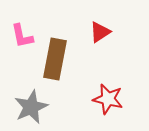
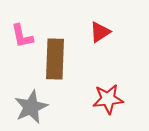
brown rectangle: rotated 9 degrees counterclockwise
red star: rotated 20 degrees counterclockwise
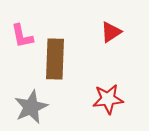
red triangle: moved 11 px right
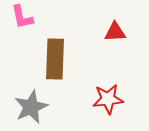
red triangle: moved 4 px right; rotated 30 degrees clockwise
pink L-shape: moved 19 px up
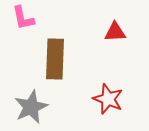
pink L-shape: moved 1 px right, 1 px down
red star: rotated 28 degrees clockwise
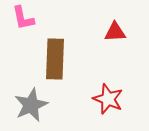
gray star: moved 2 px up
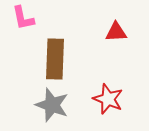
red triangle: moved 1 px right
gray star: moved 21 px right; rotated 28 degrees counterclockwise
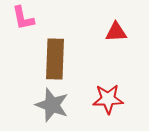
red star: rotated 24 degrees counterclockwise
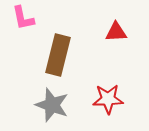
brown rectangle: moved 3 px right, 4 px up; rotated 12 degrees clockwise
